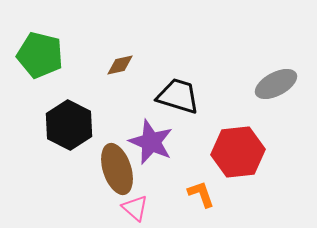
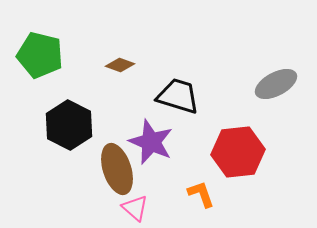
brown diamond: rotated 32 degrees clockwise
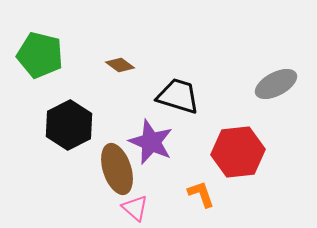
brown diamond: rotated 16 degrees clockwise
black hexagon: rotated 6 degrees clockwise
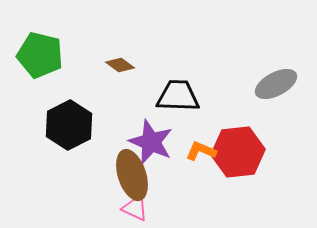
black trapezoid: rotated 15 degrees counterclockwise
brown ellipse: moved 15 px right, 6 px down
orange L-shape: moved 43 px up; rotated 48 degrees counterclockwise
pink triangle: rotated 16 degrees counterclockwise
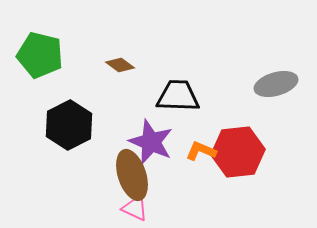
gray ellipse: rotated 12 degrees clockwise
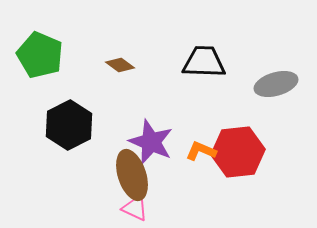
green pentagon: rotated 9 degrees clockwise
black trapezoid: moved 26 px right, 34 px up
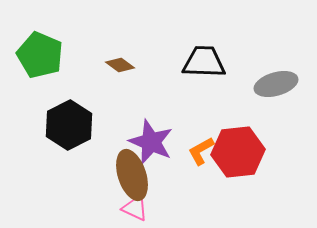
orange L-shape: rotated 52 degrees counterclockwise
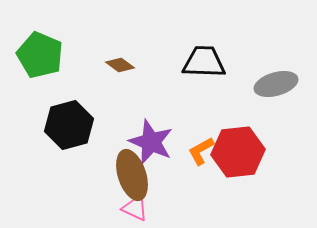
black hexagon: rotated 12 degrees clockwise
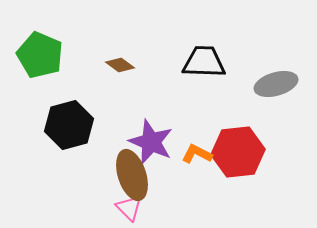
orange L-shape: moved 4 px left, 3 px down; rotated 56 degrees clockwise
pink triangle: moved 6 px left; rotated 20 degrees clockwise
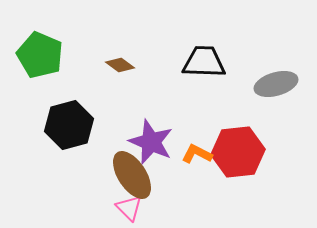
brown ellipse: rotated 15 degrees counterclockwise
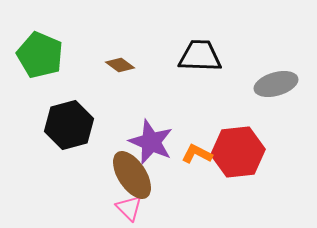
black trapezoid: moved 4 px left, 6 px up
